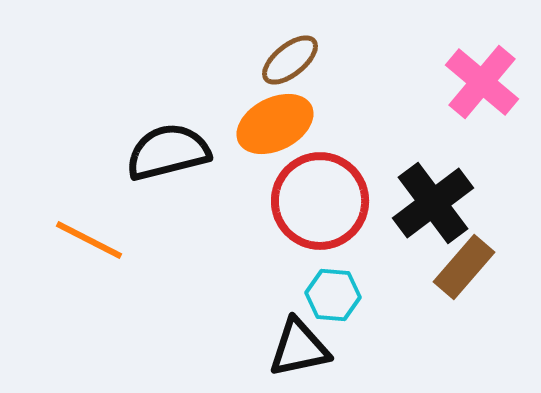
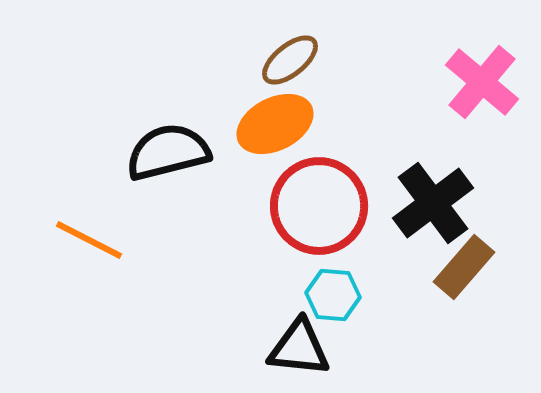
red circle: moved 1 px left, 5 px down
black triangle: rotated 18 degrees clockwise
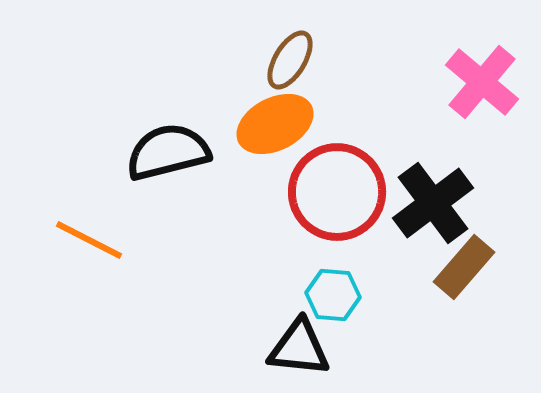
brown ellipse: rotated 20 degrees counterclockwise
red circle: moved 18 px right, 14 px up
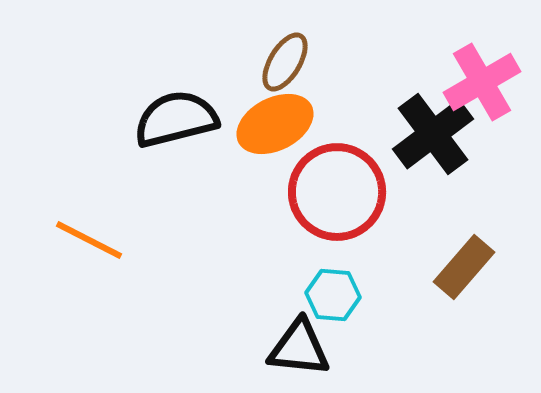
brown ellipse: moved 5 px left, 2 px down
pink cross: rotated 20 degrees clockwise
black semicircle: moved 8 px right, 33 px up
black cross: moved 69 px up
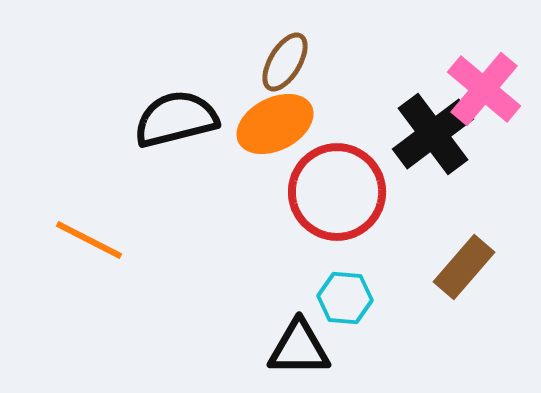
pink cross: moved 2 px right, 7 px down; rotated 20 degrees counterclockwise
cyan hexagon: moved 12 px right, 3 px down
black triangle: rotated 6 degrees counterclockwise
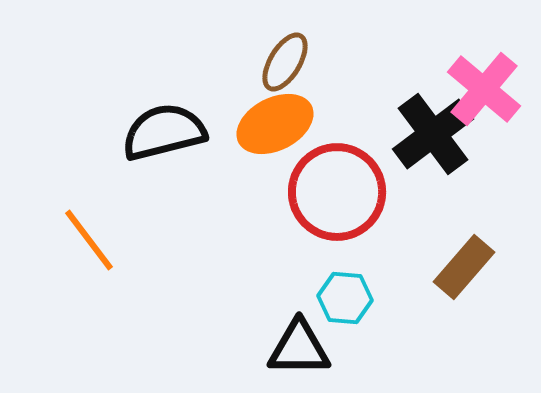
black semicircle: moved 12 px left, 13 px down
orange line: rotated 26 degrees clockwise
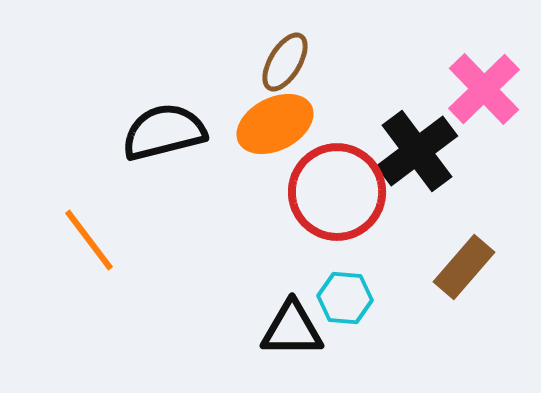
pink cross: rotated 6 degrees clockwise
black cross: moved 16 px left, 17 px down
black triangle: moved 7 px left, 19 px up
